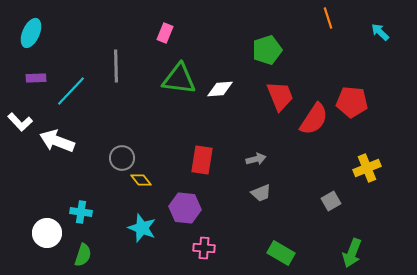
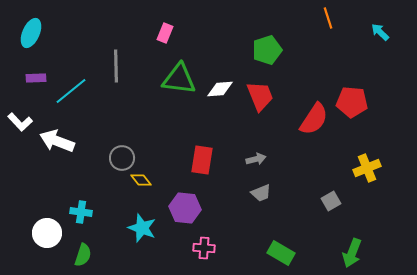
cyan line: rotated 8 degrees clockwise
red trapezoid: moved 20 px left
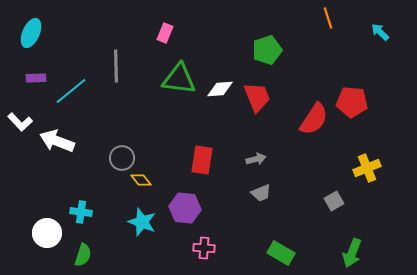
red trapezoid: moved 3 px left, 1 px down
gray square: moved 3 px right
cyan star: moved 6 px up
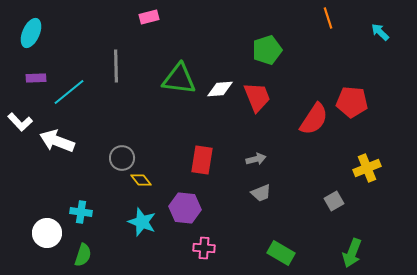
pink rectangle: moved 16 px left, 16 px up; rotated 54 degrees clockwise
cyan line: moved 2 px left, 1 px down
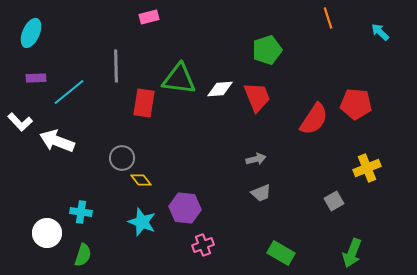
red pentagon: moved 4 px right, 2 px down
red rectangle: moved 58 px left, 57 px up
pink cross: moved 1 px left, 3 px up; rotated 25 degrees counterclockwise
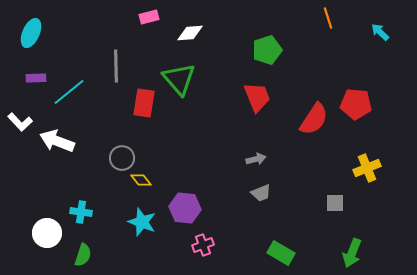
green triangle: rotated 42 degrees clockwise
white diamond: moved 30 px left, 56 px up
gray square: moved 1 px right, 2 px down; rotated 30 degrees clockwise
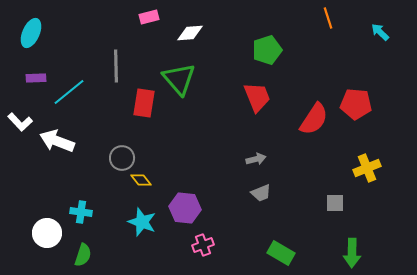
green arrow: rotated 20 degrees counterclockwise
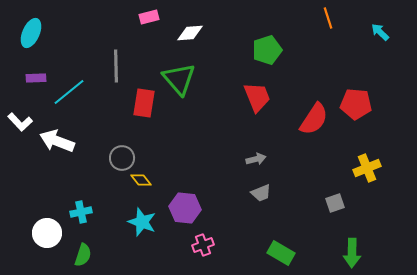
gray square: rotated 18 degrees counterclockwise
cyan cross: rotated 20 degrees counterclockwise
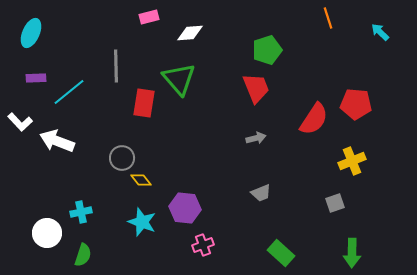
red trapezoid: moved 1 px left, 9 px up
gray arrow: moved 21 px up
yellow cross: moved 15 px left, 7 px up
green rectangle: rotated 12 degrees clockwise
